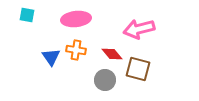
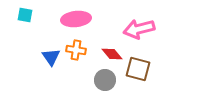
cyan square: moved 2 px left
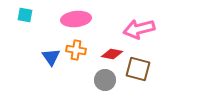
red diamond: rotated 40 degrees counterclockwise
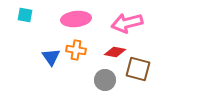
pink arrow: moved 12 px left, 6 px up
red diamond: moved 3 px right, 2 px up
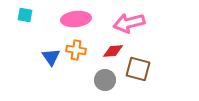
pink arrow: moved 2 px right
red diamond: moved 2 px left, 1 px up; rotated 15 degrees counterclockwise
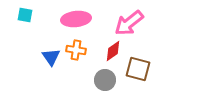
pink arrow: rotated 24 degrees counterclockwise
red diamond: rotated 30 degrees counterclockwise
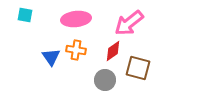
brown square: moved 1 px up
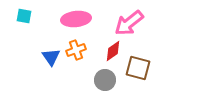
cyan square: moved 1 px left, 1 px down
orange cross: rotated 30 degrees counterclockwise
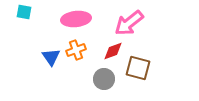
cyan square: moved 4 px up
red diamond: rotated 15 degrees clockwise
gray circle: moved 1 px left, 1 px up
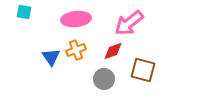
brown square: moved 5 px right, 2 px down
